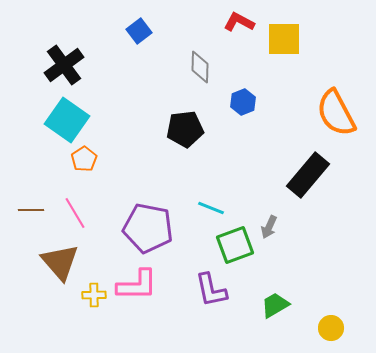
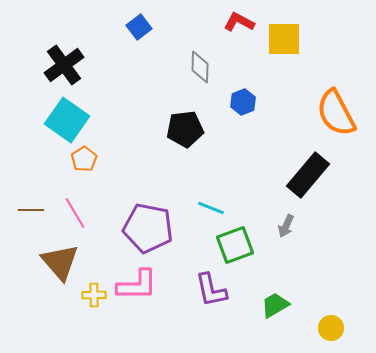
blue square: moved 4 px up
gray arrow: moved 17 px right, 1 px up
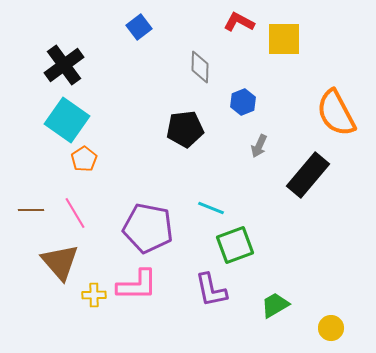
gray arrow: moved 27 px left, 80 px up
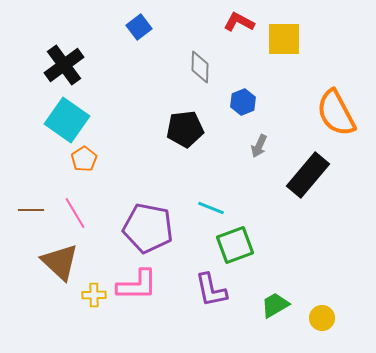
brown triangle: rotated 6 degrees counterclockwise
yellow circle: moved 9 px left, 10 px up
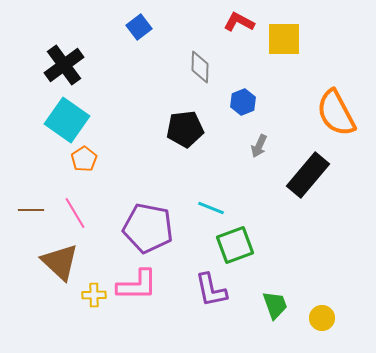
green trapezoid: rotated 100 degrees clockwise
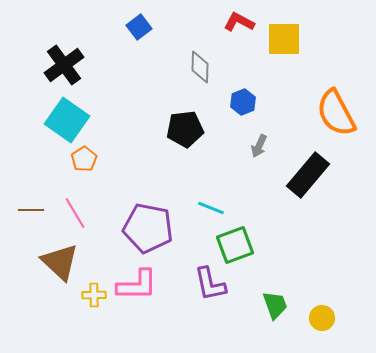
purple L-shape: moved 1 px left, 6 px up
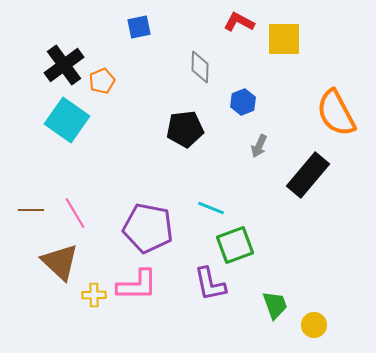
blue square: rotated 25 degrees clockwise
orange pentagon: moved 18 px right, 78 px up; rotated 10 degrees clockwise
yellow circle: moved 8 px left, 7 px down
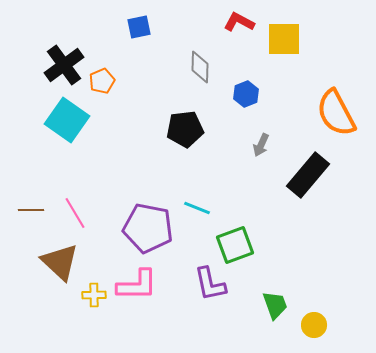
blue hexagon: moved 3 px right, 8 px up
gray arrow: moved 2 px right, 1 px up
cyan line: moved 14 px left
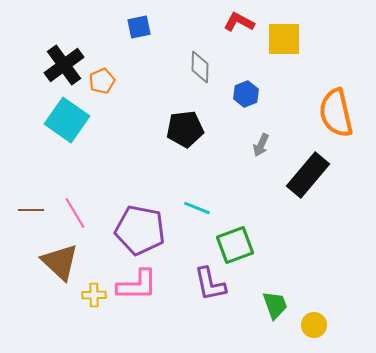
orange semicircle: rotated 15 degrees clockwise
purple pentagon: moved 8 px left, 2 px down
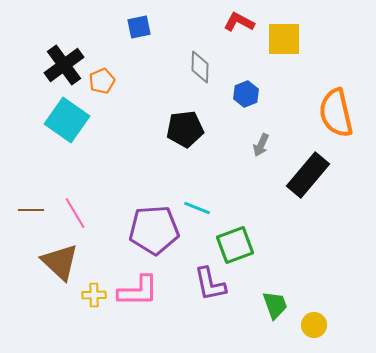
purple pentagon: moved 14 px right; rotated 15 degrees counterclockwise
pink L-shape: moved 1 px right, 6 px down
